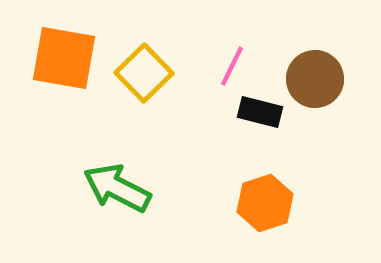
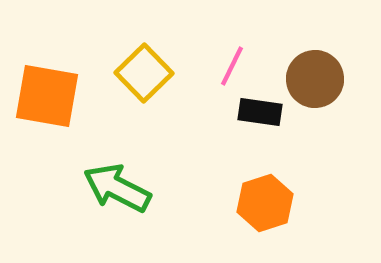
orange square: moved 17 px left, 38 px down
black rectangle: rotated 6 degrees counterclockwise
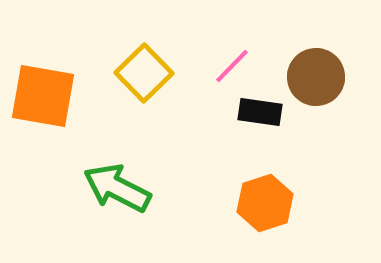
pink line: rotated 18 degrees clockwise
brown circle: moved 1 px right, 2 px up
orange square: moved 4 px left
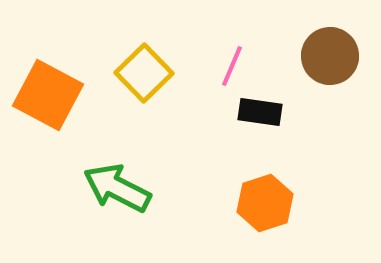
pink line: rotated 21 degrees counterclockwise
brown circle: moved 14 px right, 21 px up
orange square: moved 5 px right, 1 px up; rotated 18 degrees clockwise
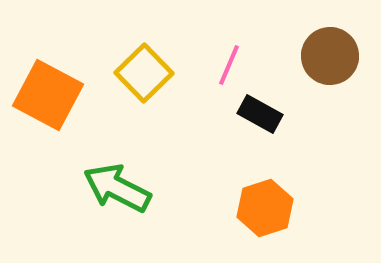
pink line: moved 3 px left, 1 px up
black rectangle: moved 2 px down; rotated 21 degrees clockwise
orange hexagon: moved 5 px down
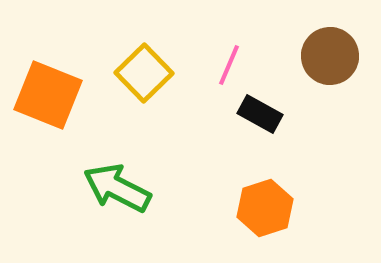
orange square: rotated 6 degrees counterclockwise
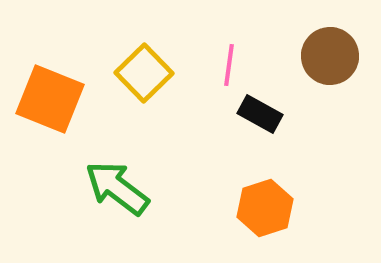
pink line: rotated 15 degrees counterclockwise
orange square: moved 2 px right, 4 px down
green arrow: rotated 10 degrees clockwise
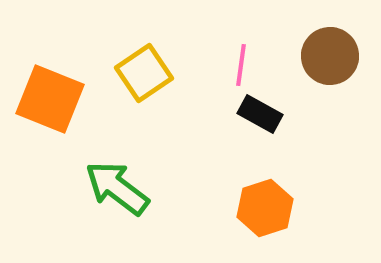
pink line: moved 12 px right
yellow square: rotated 10 degrees clockwise
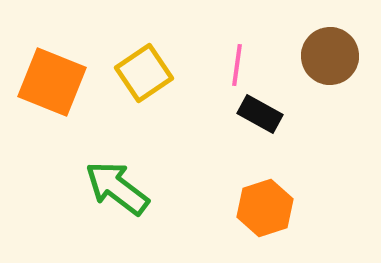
pink line: moved 4 px left
orange square: moved 2 px right, 17 px up
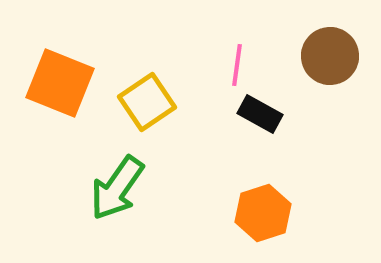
yellow square: moved 3 px right, 29 px down
orange square: moved 8 px right, 1 px down
green arrow: rotated 92 degrees counterclockwise
orange hexagon: moved 2 px left, 5 px down
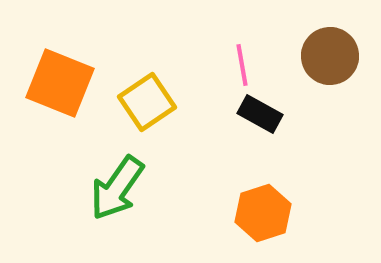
pink line: moved 5 px right; rotated 18 degrees counterclockwise
